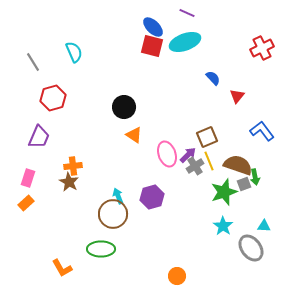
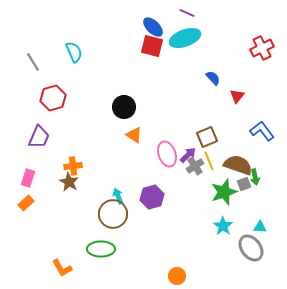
cyan ellipse: moved 4 px up
cyan triangle: moved 4 px left, 1 px down
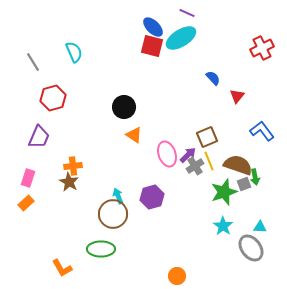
cyan ellipse: moved 4 px left; rotated 12 degrees counterclockwise
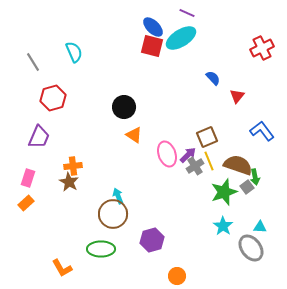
gray square: moved 3 px right, 3 px down; rotated 16 degrees counterclockwise
purple hexagon: moved 43 px down
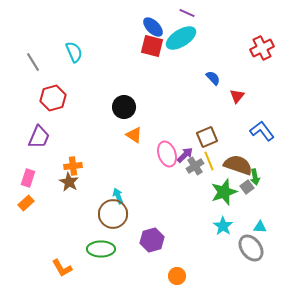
purple arrow: moved 3 px left
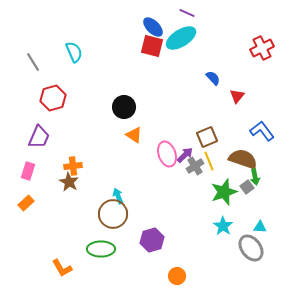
brown semicircle: moved 5 px right, 6 px up
pink rectangle: moved 7 px up
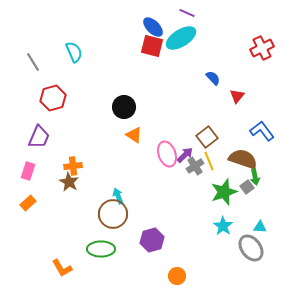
brown square: rotated 15 degrees counterclockwise
orange rectangle: moved 2 px right
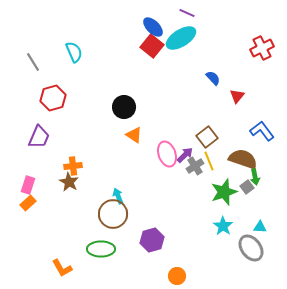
red square: rotated 25 degrees clockwise
pink rectangle: moved 14 px down
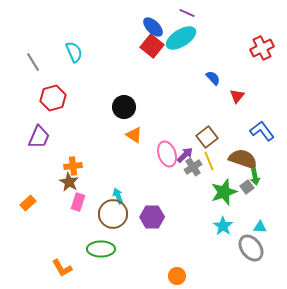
gray cross: moved 2 px left, 1 px down
pink rectangle: moved 50 px right, 17 px down
purple hexagon: moved 23 px up; rotated 15 degrees clockwise
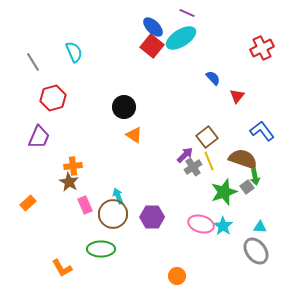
pink ellipse: moved 34 px right, 70 px down; rotated 55 degrees counterclockwise
pink rectangle: moved 7 px right, 3 px down; rotated 42 degrees counterclockwise
gray ellipse: moved 5 px right, 3 px down
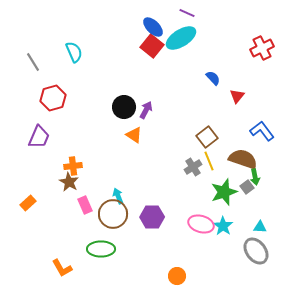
purple arrow: moved 39 px left, 45 px up; rotated 18 degrees counterclockwise
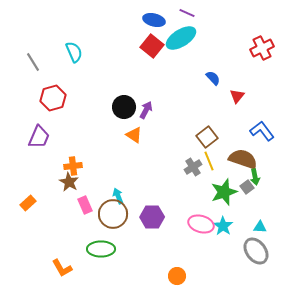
blue ellipse: moved 1 px right, 7 px up; rotated 30 degrees counterclockwise
